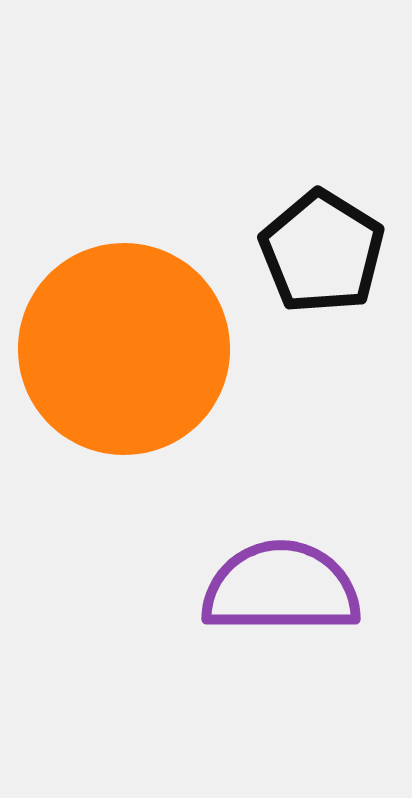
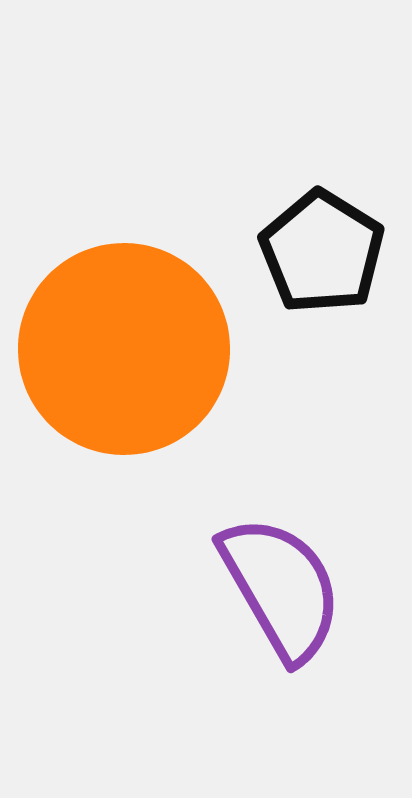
purple semicircle: rotated 60 degrees clockwise
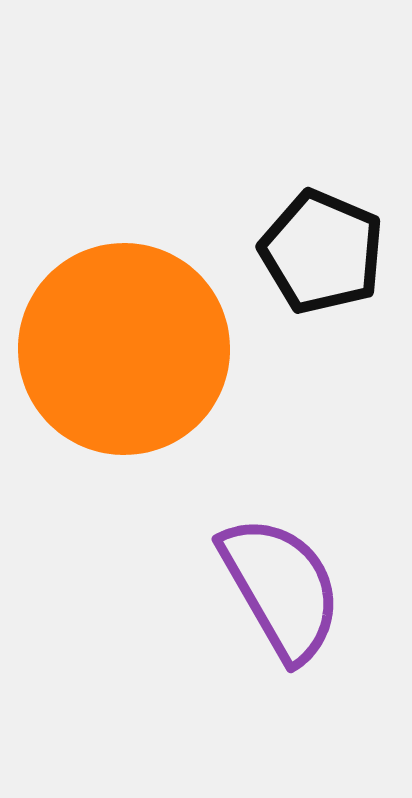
black pentagon: rotated 9 degrees counterclockwise
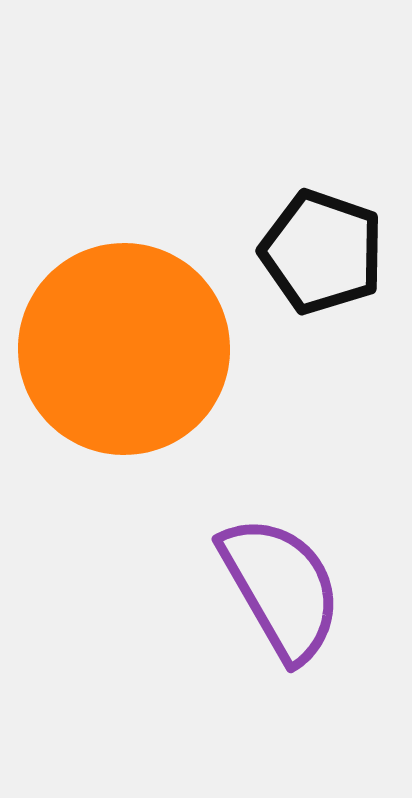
black pentagon: rotated 4 degrees counterclockwise
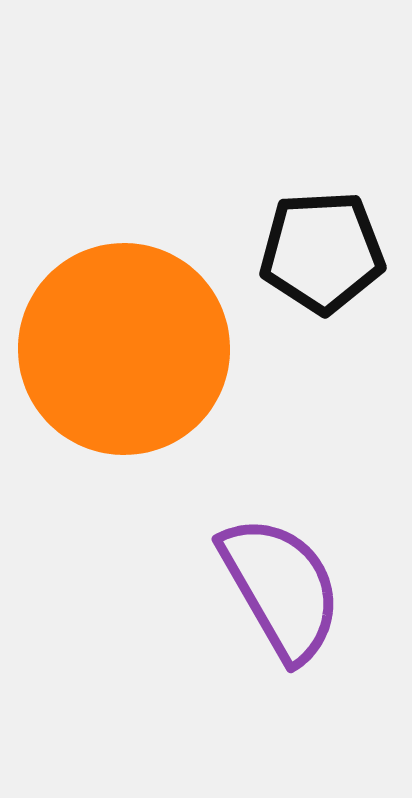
black pentagon: rotated 22 degrees counterclockwise
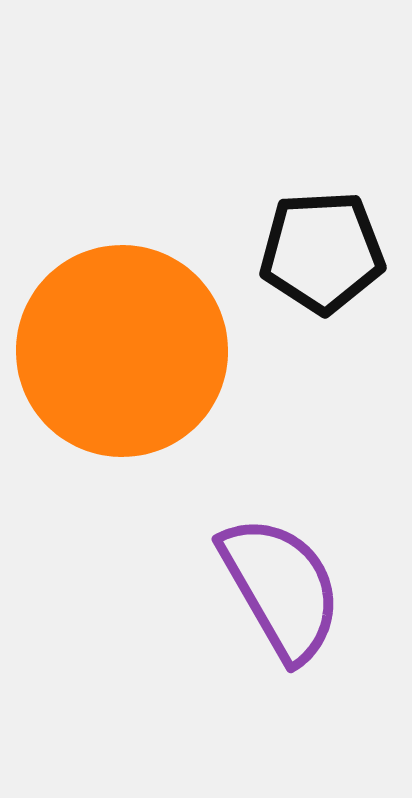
orange circle: moved 2 px left, 2 px down
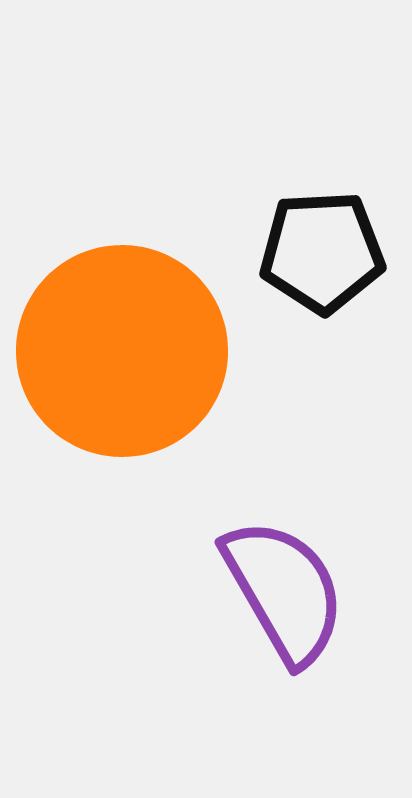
purple semicircle: moved 3 px right, 3 px down
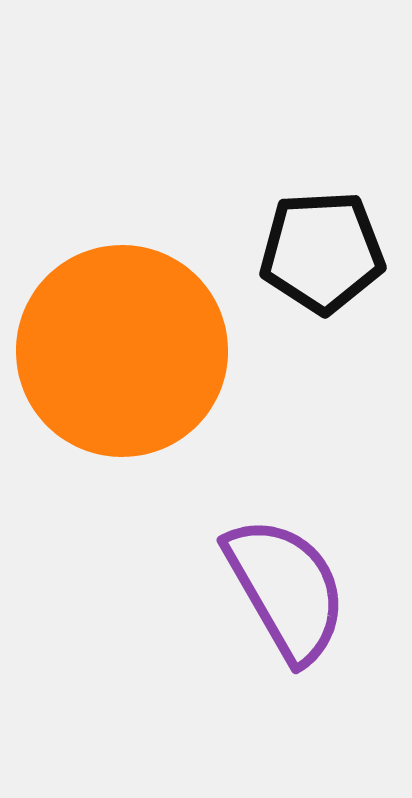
purple semicircle: moved 2 px right, 2 px up
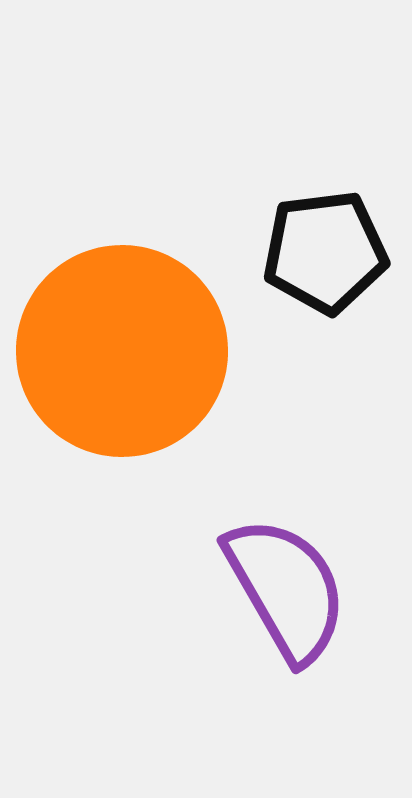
black pentagon: moved 3 px right; rotated 4 degrees counterclockwise
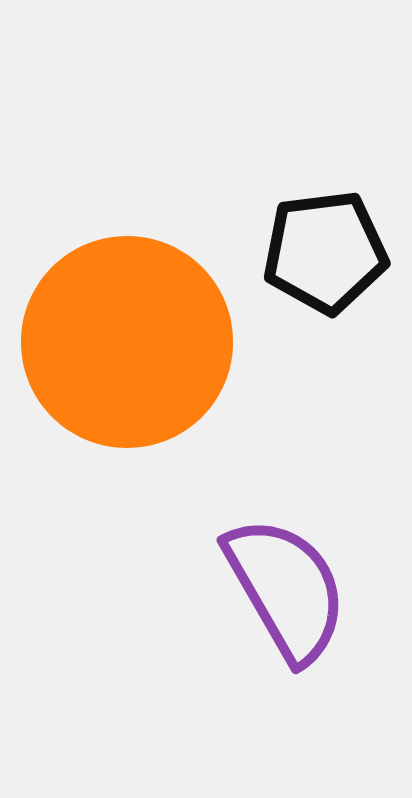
orange circle: moved 5 px right, 9 px up
